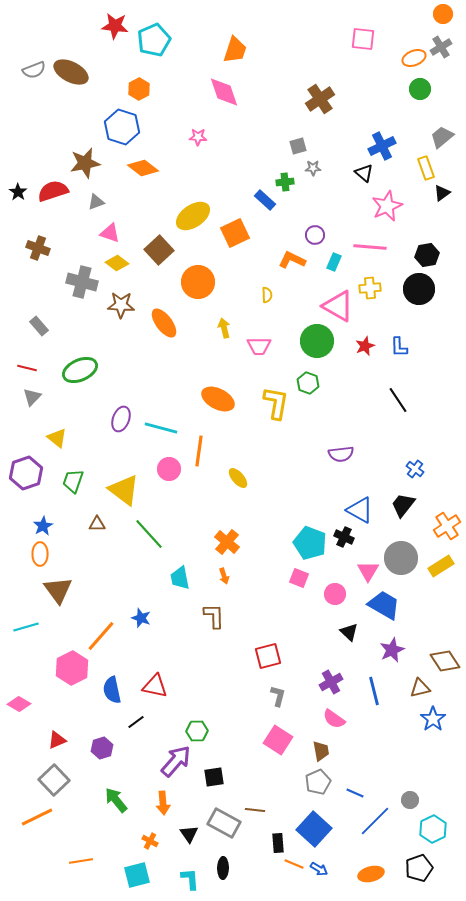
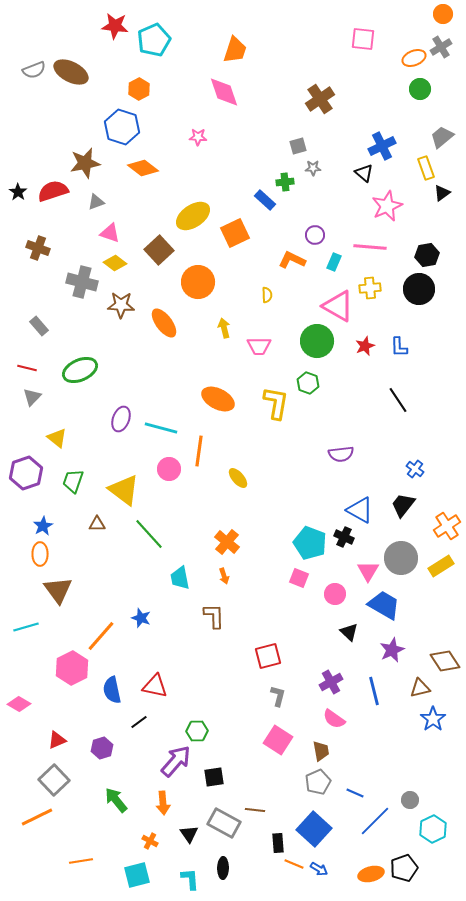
yellow diamond at (117, 263): moved 2 px left
black line at (136, 722): moved 3 px right
black pentagon at (419, 868): moved 15 px left
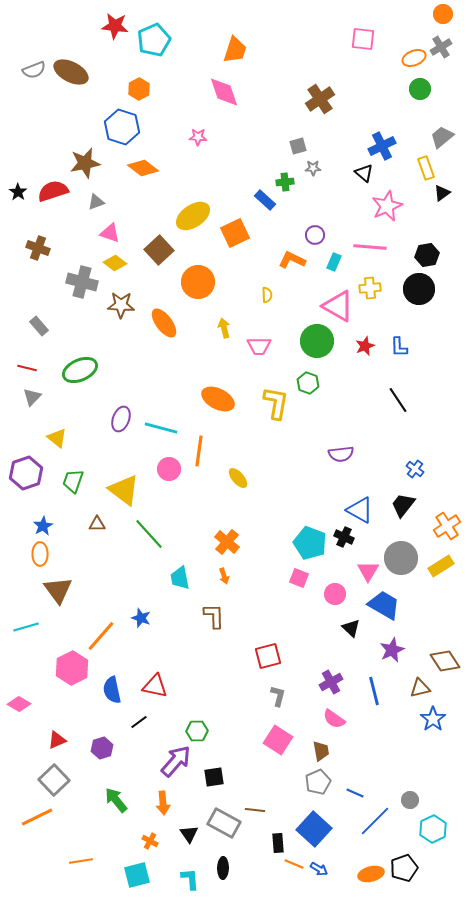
black triangle at (349, 632): moved 2 px right, 4 px up
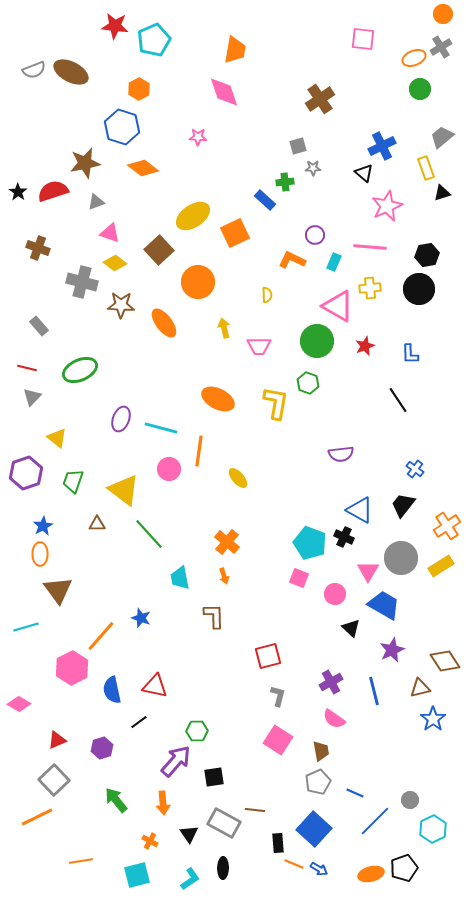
orange trapezoid at (235, 50): rotated 8 degrees counterclockwise
black triangle at (442, 193): rotated 18 degrees clockwise
blue L-shape at (399, 347): moved 11 px right, 7 px down
cyan L-shape at (190, 879): rotated 60 degrees clockwise
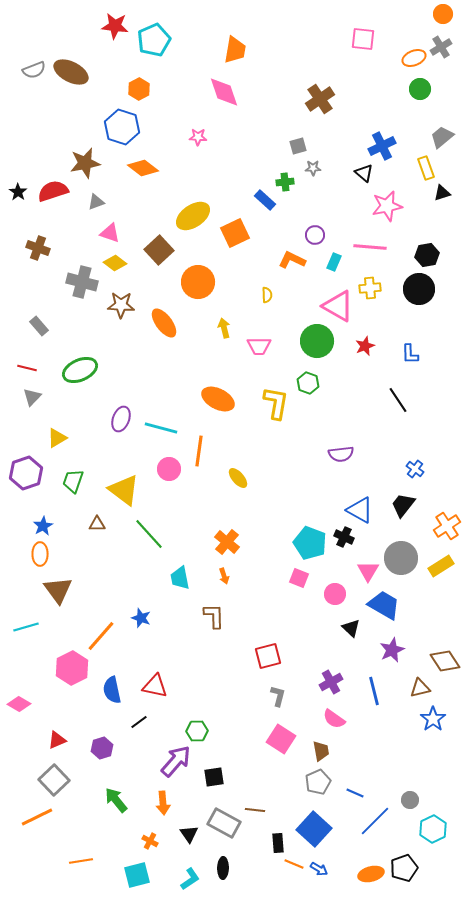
pink star at (387, 206): rotated 12 degrees clockwise
yellow triangle at (57, 438): rotated 50 degrees clockwise
pink square at (278, 740): moved 3 px right, 1 px up
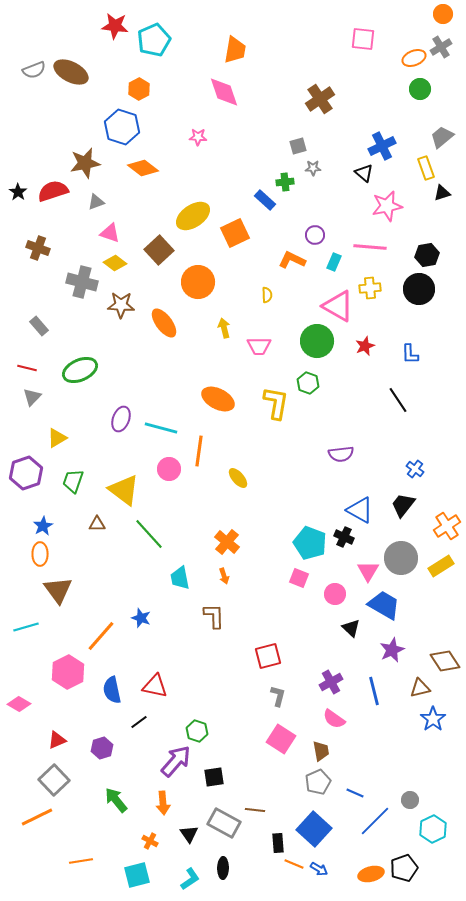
pink hexagon at (72, 668): moved 4 px left, 4 px down
green hexagon at (197, 731): rotated 20 degrees clockwise
